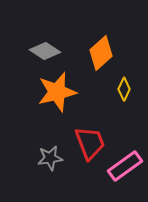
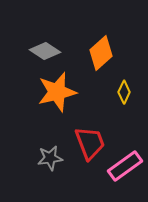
yellow diamond: moved 3 px down
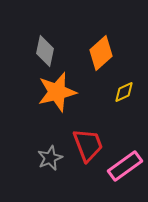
gray diamond: rotated 68 degrees clockwise
yellow diamond: rotated 40 degrees clockwise
red trapezoid: moved 2 px left, 2 px down
gray star: rotated 15 degrees counterclockwise
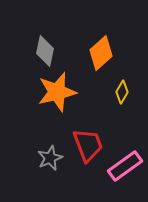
yellow diamond: moved 2 px left; rotated 35 degrees counterclockwise
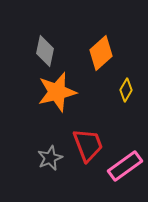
yellow diamond: moved 4 px right, 2 px up
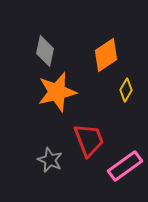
orange diamond: moved 5 px right, 2 px down; rotated 8 degrees clockwise
red trapezoid: moved 1 px right, 5 px up
gray star: moved 2 px down; rotated 25 degrees counterclockwise
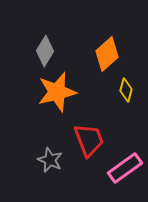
gray diamond: rotated 20 degrees clockwise
orange diamond: moved 1 px right, 1 px up; rotated 8 degrees counterclockwise
yellow diamond: rotated 15 degrees counterclockwise
pink rectangle: moved 2 px down
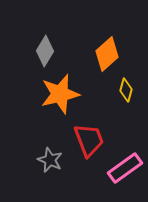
orange star: moved 3 px right, 2 px down
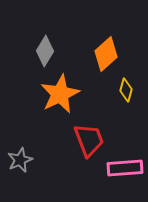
orange diamond: moved 1 px left
orange star: rotated 12 degrees counterclockwise
gray star: moved 30 px left; rotated 25 degrees clockwise
pink rectangle: rotated 32 degrees clockwise
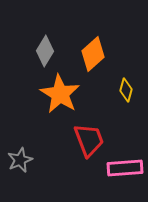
orange diamond: moved 13 px left
orange star: rotated 15 degrees counterclockwise
